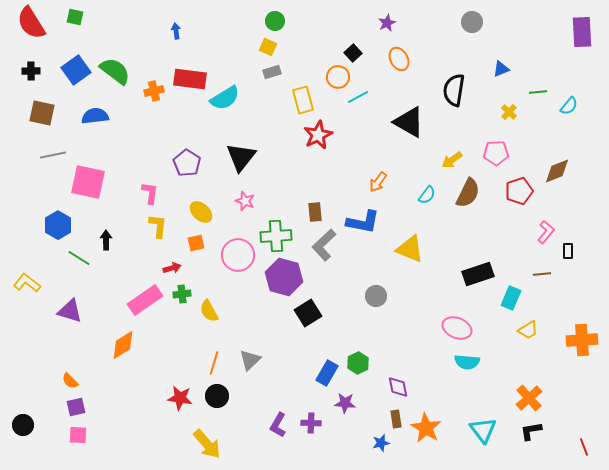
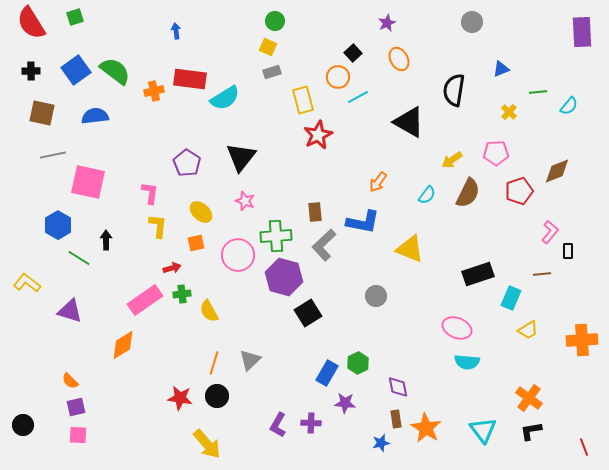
green square at (75, 17): rotated 30 degrees counterclockwise
pink L-shape at (546, 232): moved 4 px right
orange cross at (529, 398): rotated 12 degrees counterclockwise
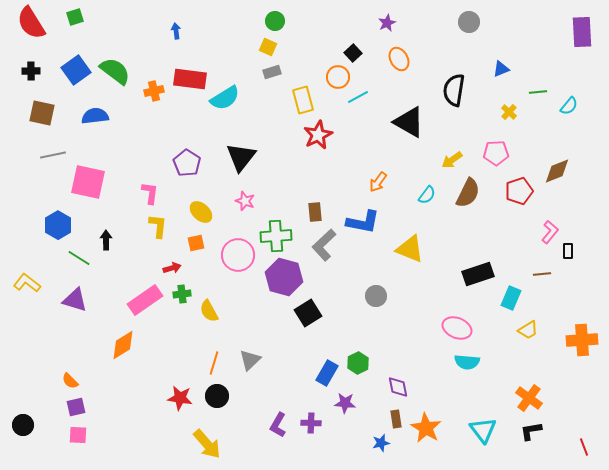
gray circle at (472, 22): moved 3 px left
purple triangle at (70, 311): moved 5 px right, 11 px up
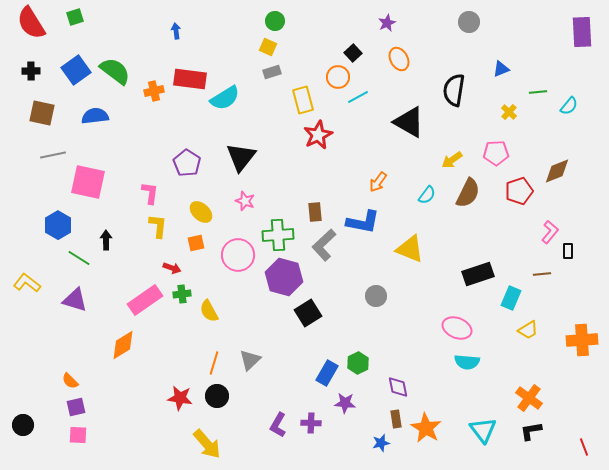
green cross at (276, 236): moved 2 px right, 1 px up
red arrow at (172, 268): rotated 36 degrees clockwise
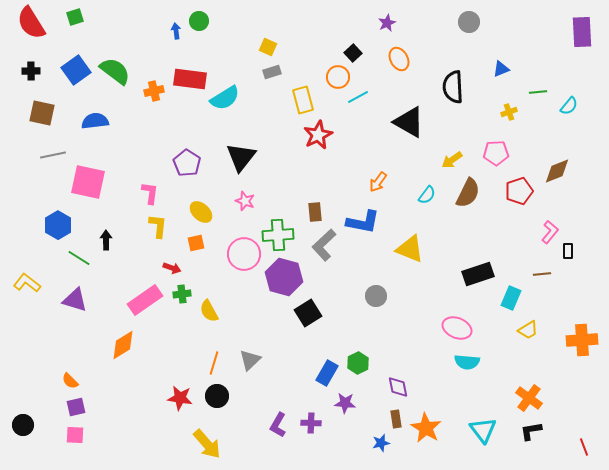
green circle at (275, 21): moved 76 px left
black semicircle at (454, 90): moved 1 px left, 3 px up; rotated 12 degrees counterclockwise
yellow cross at (509, 112): rotated 28 degrees clockwise
blue semicircle at (95, 116): moved 5 px down
pink circle at (238, 255): moved 6 px right, 1 px up
pink square at (78, 435): moved 3 px left
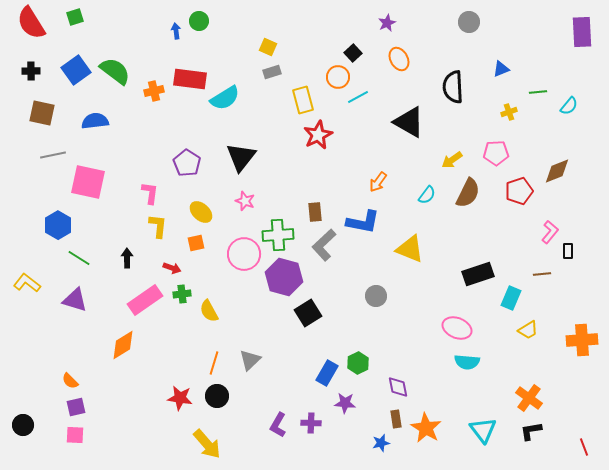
black arrow at (106, 240): moved 21 px right, 18 px down
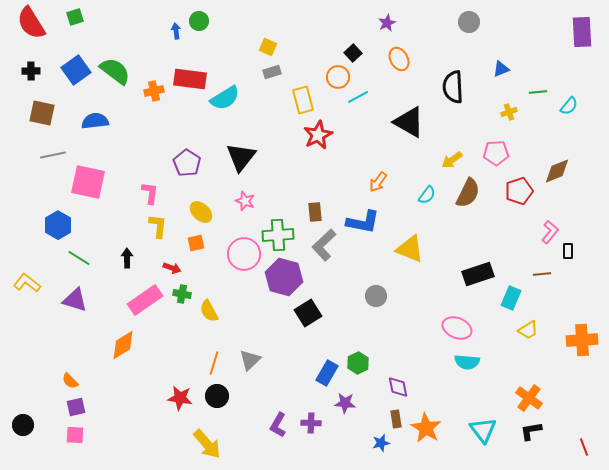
green cross at (182, 294): rotated 18 degrees clockwise
